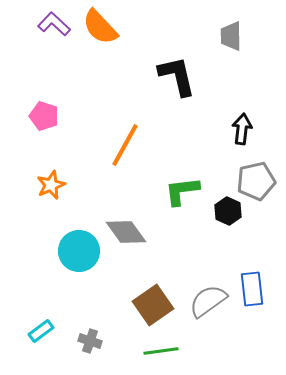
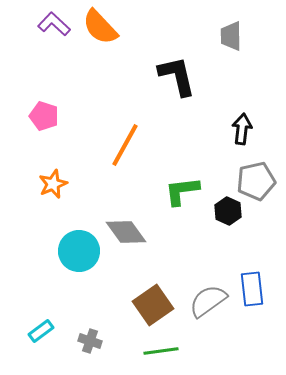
orange star: moved 2 px right, 1 px up
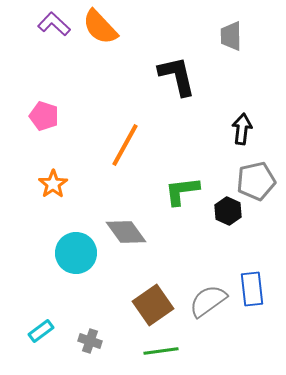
orange star: rotated 12 degrees counterclockwise
cyan circle: moved 3 px left, 2 px down
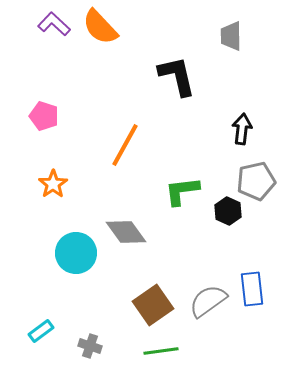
gray cross: moved 5 px down
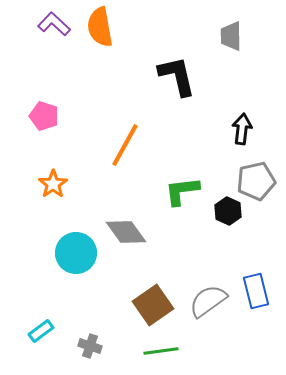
orange semicircle: rotated 33 degrees clockwise
blue rectangle: moved 4 px right, 2 px down; rotated 8 degrees counterclockwise
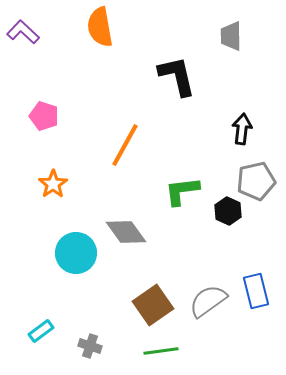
purple L-shape: moved 31 px left, 8 px down
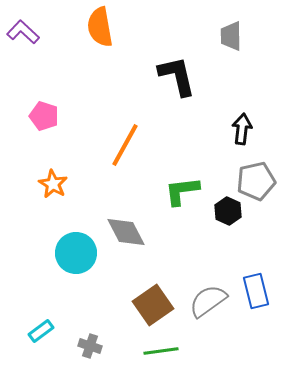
orange star: rotated 8 degrees counterclockwise
gray diamond: rotated 9 degrees clockwise
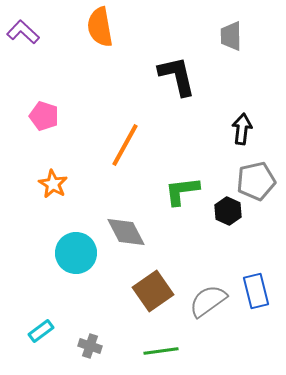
brown square: moved 14 px up
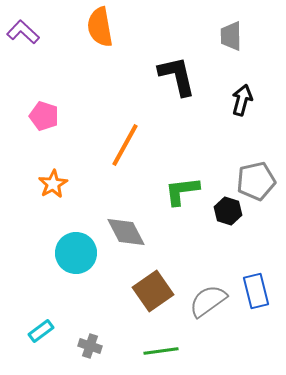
black arrow: moved 29 px up; rotated 8 degrees clockwise
orange star: rotated 12 degrees clockwise
black hexagon: rotated 8 degrees counterclockwise
